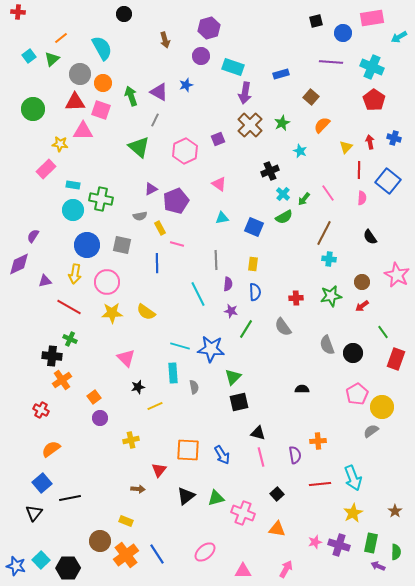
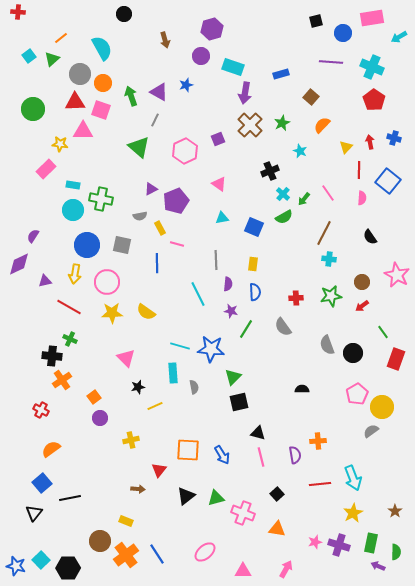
purple hexagon at (209, 28): moved 3 px right, 1 px down
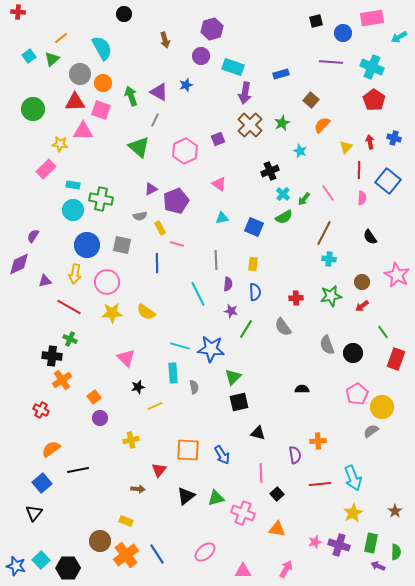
brown square at (311, 97): moved 3 px down
pink line at (261, 457): moved 16 px down; rotated 12 degrees clockwise
black line at (70, 498): moved 8 px right, 28 px up
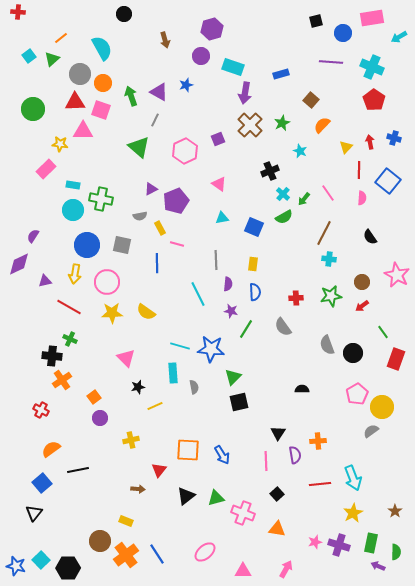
black triangle at (258, 433): moved 20 px right; rotated 49 degrees clockwise
pink line at (261, 473): moved 5 px right, 12 px up
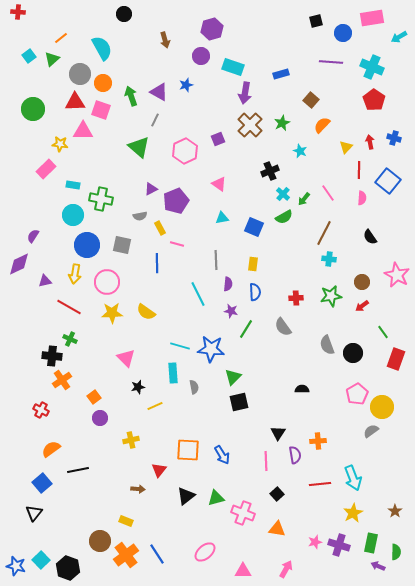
cyan circle at (73, 210): moved 5 px down
black hexagon at (68, 568): rotated 20 degrees clockwise
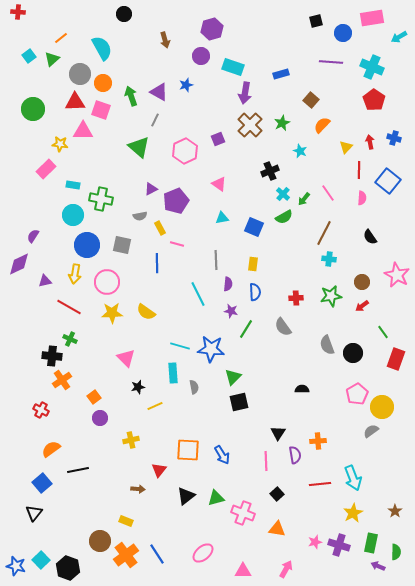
pink ellipse at (205, 552): moved 2 px left, 1 px down
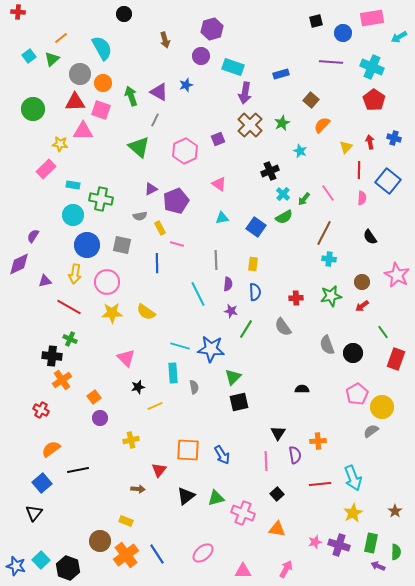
blue square at (254, 227): moved 2 px right; rotated 12 degrees clockwise
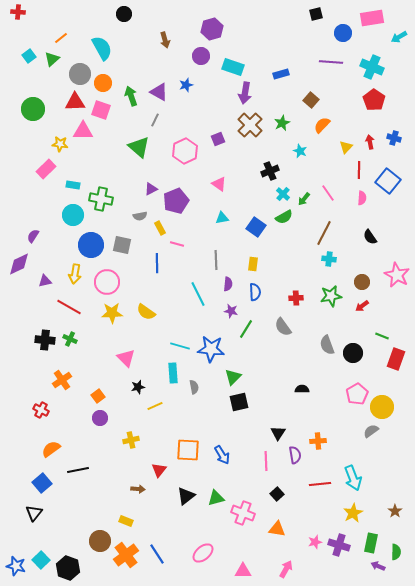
black square at (316, 21): moved 7 px up
blue circle at (87, 245): moved 4 px right
green line at (383, 332): moved 1 px left, 4 px down; rotated 32 degrees counterclockwise
black cross at (52, 356): moved 7 px left, 16 px up
orange square at (94, 397): moved 4 px right, 1 px up
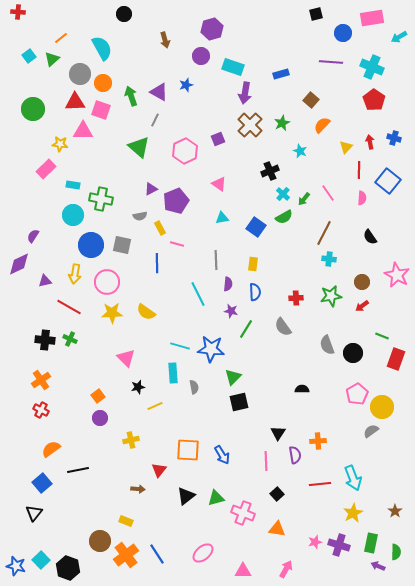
orange cross at (62, 380): moved 21 px left
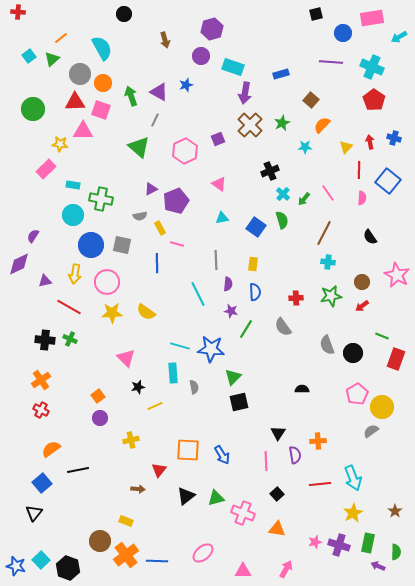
cyan star at (300, 151): moved 5 px right, 4 px up; rotated 24 degrees counterclockwise
green semicircle at (284, 217): moved 2 px left, 3 px down; rotated 78 degrees counterclockwise
cyan cross at (329, 259): moved 1 px left, 3 px down
green rectangle at (371, 543): moved 3 px left
blue line at (157, 554): moved 7 px down; rotated 55 degrees counterclockwise
